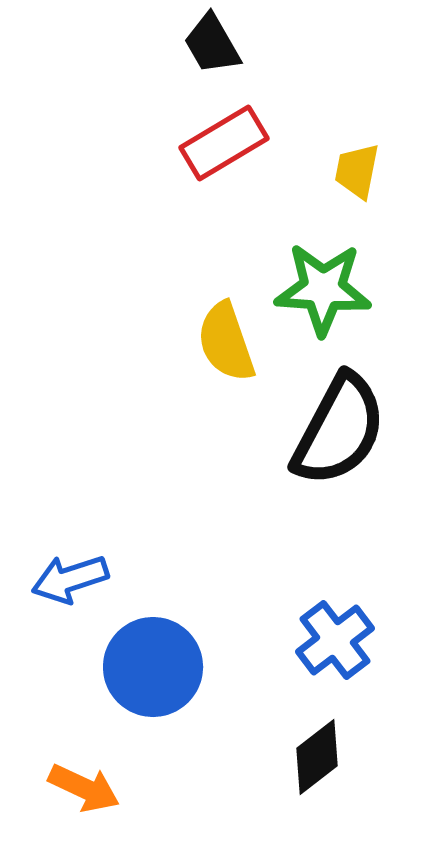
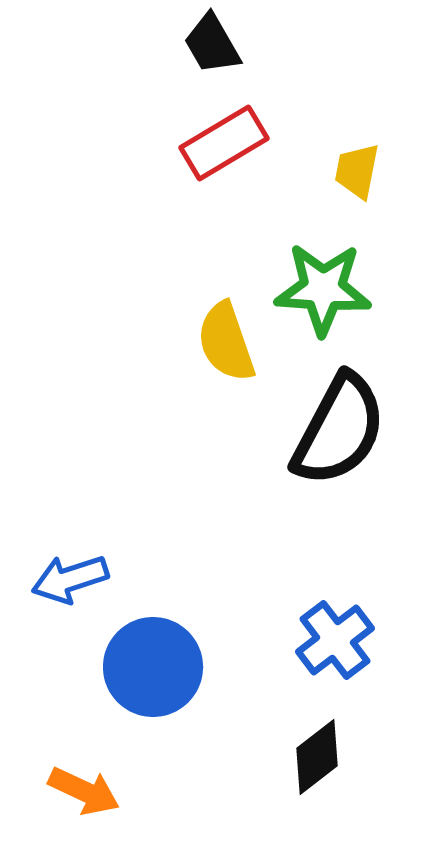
orange arrow: moved 3 px down
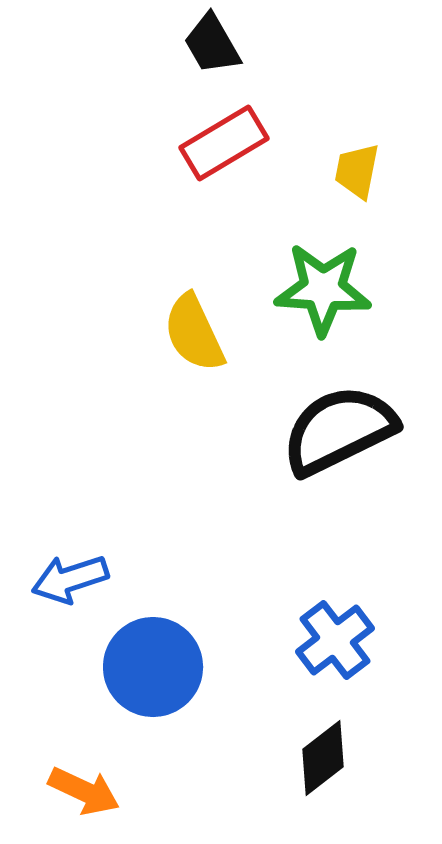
yellow semicircle: moved 32 px left, 9 px up; rotated 6 degrees counterclockwise
black semicircle: rotated 144 degrees counterclockwise
black diamond: moved 6 px right, 1 px down
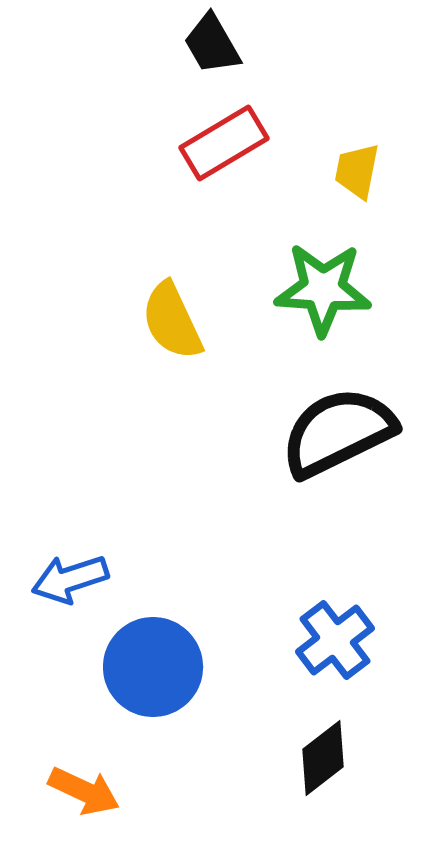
yellow semicircle: moved 22 px left, 12 px up
black semicircle: moved 1 px left, 2 px down
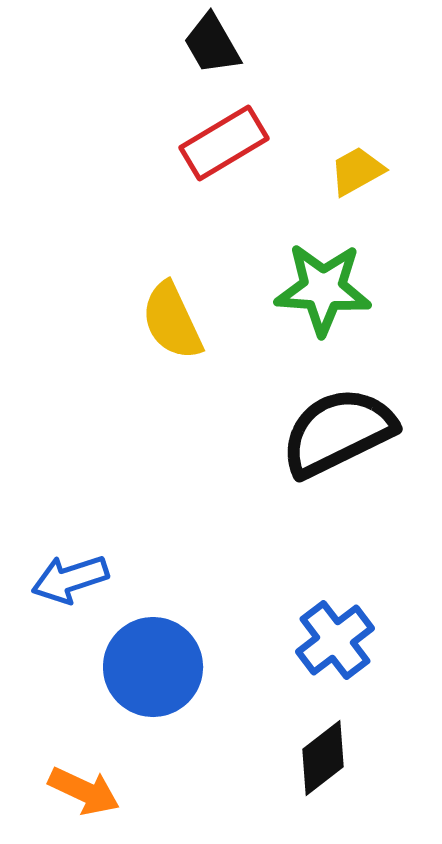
yellow trapezoid: rotated 50 degrees clockwise
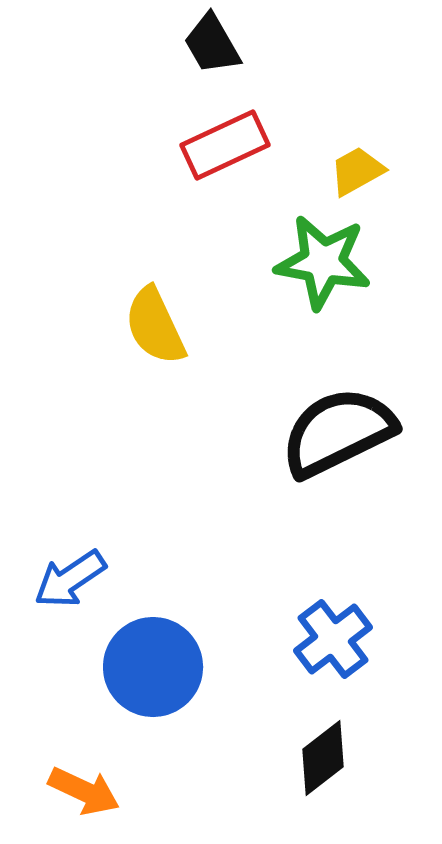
red rectangle: moved 1 px right, 2 px down; rotated 6 degrees clockwise
green star: moved 27 px up; rotated 6 degrees clockwise
yellow semicircle: moved 17 px left, 5 px down
blue arrow: rotated 16 degrees counterclockwise
blue cross: moved 2 px left, 1 px up
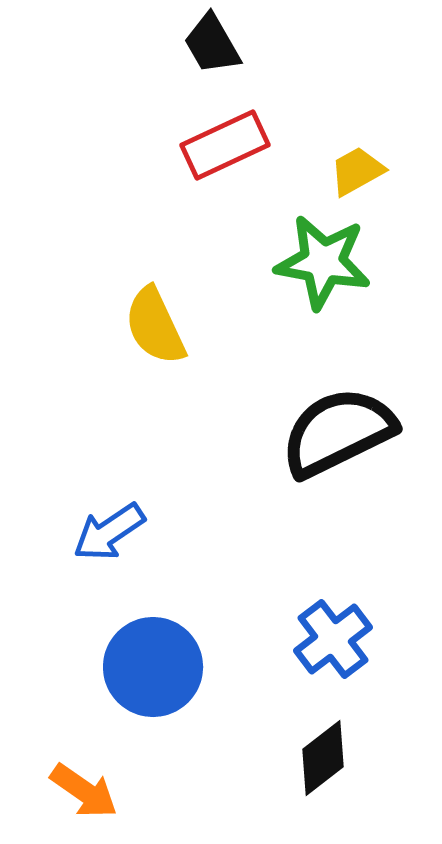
blue arrow: moved 39 px right, 47 px up
orange arrow: rotated 10 degrees clockwise
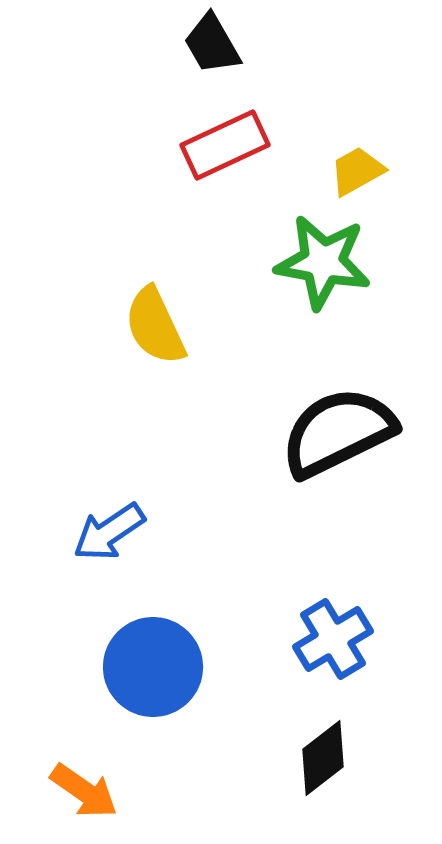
blue cross: rotated 6 degrees clockwise
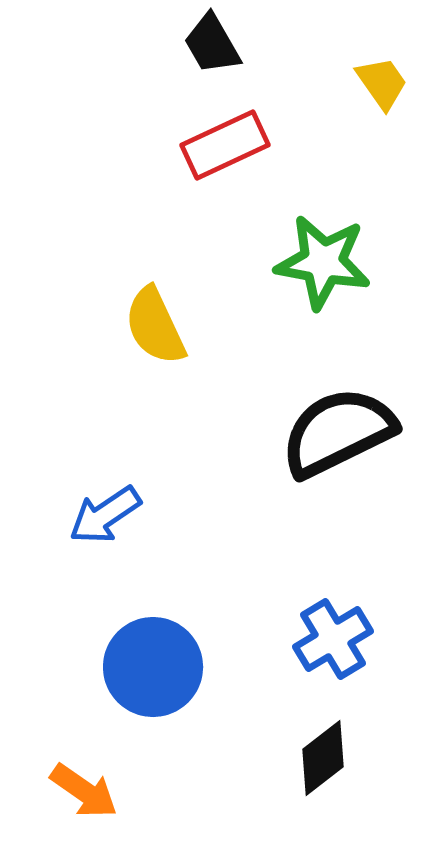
yellow trapezoid: moved 25 px right, 88 px up; rotated 84 degrees clockwise
blue arrow: moved 4 px left, 17 px up
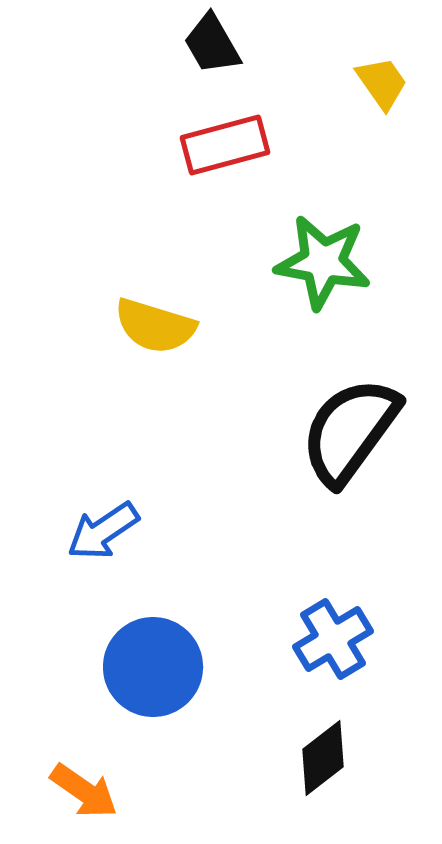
red rectangle: rotated 10 degrees clockwise
yellow semicircle: rotated 48 degrees counterclockwise
black semicircle: moved 12 px right, 1 px up; rotated 28 degrees counterclockwise
blue arrow: moved 2 px left, 16 px down
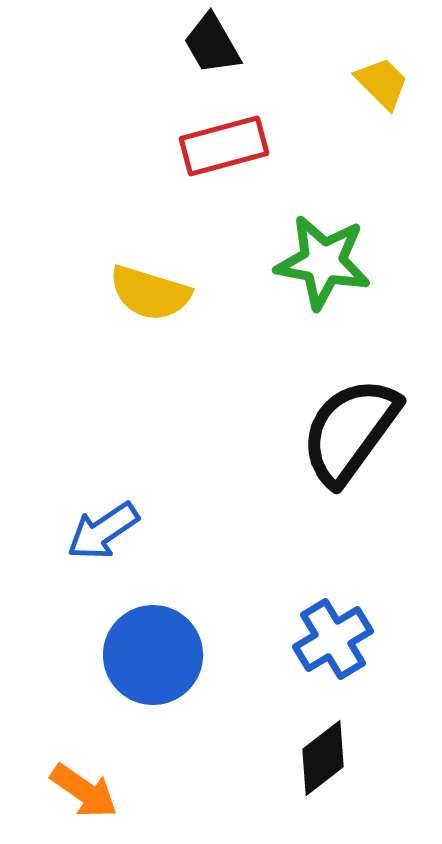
yellow trapezoid: rotated 10 degrees counterclockwise
red rectangle: moved 1 px left, 1 px down
yellow semicircle: moved 5 px left, 33 px up
blue circle: moved 12 px up
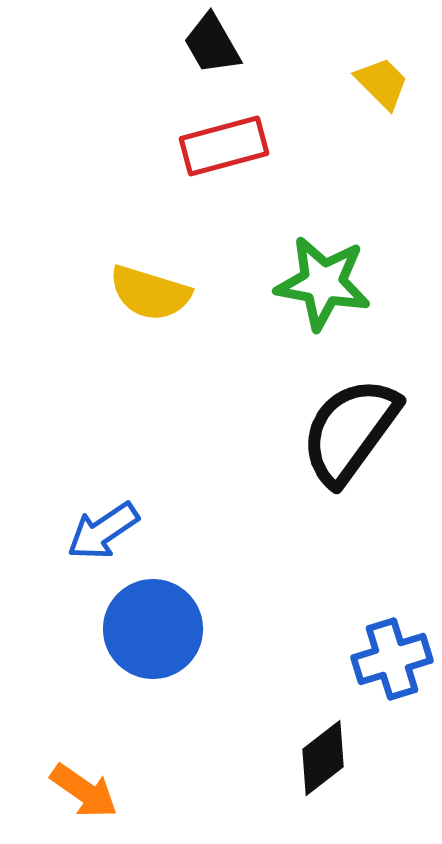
green star: moved 21 px down
blue cross: moved 59 px right, 20 px down; rotated 14 degrees clockwise
blue circle: moved 26 px up
